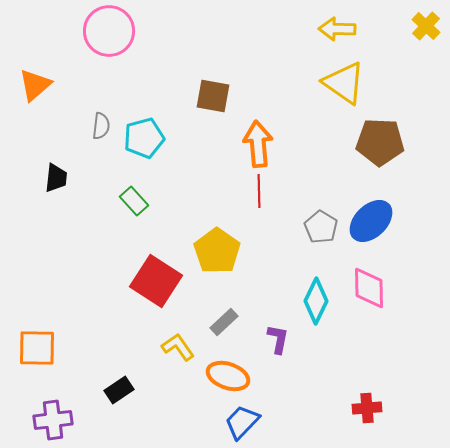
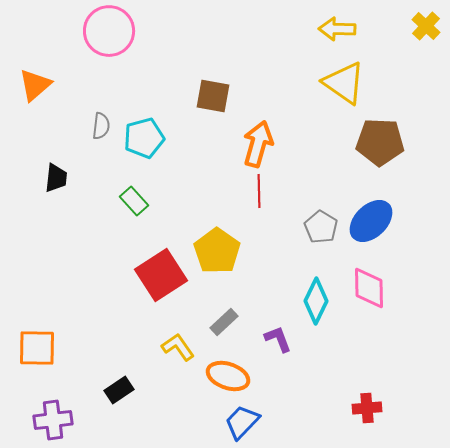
orange arrow: rotated 21 degrees clockwise
red square: moved 5 px right, 6 px up; rotated 24 degrees clockwise
purple L-shape: rotated 32 degrees counterclockwise
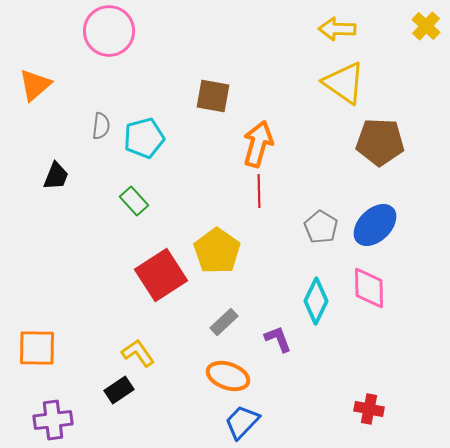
black trapezoid: moved 2 px up; rotated 16 degrees clockwise
blue ellipse: moved 4 px right, 4 px down
yellow L-shape: moved 40 px left, 6 px down
red cross: moved 2 px right, 1 px down; rotated 16 degrees clockwise
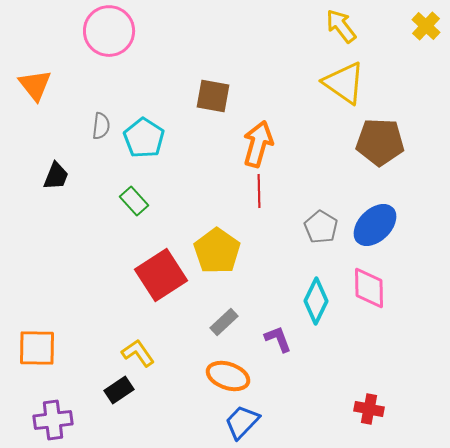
yellow arrow: moved 4 px right, 3 px up; rotated 51 degrees clockwise
orange triangle: rotated 27 degrees counterclockwise
cyan pentagon: rotated 24 degrees counterclockwise
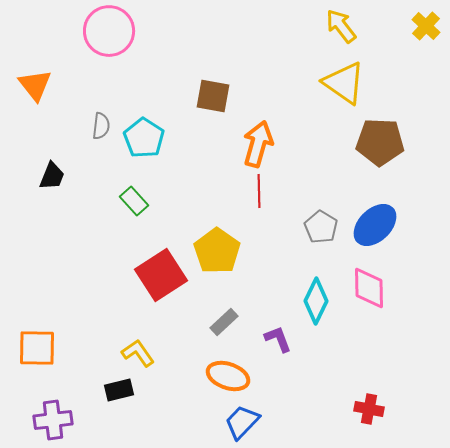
black trapezoid: moved 4 px left
black rectangle: rotated 20 degrees clockwise
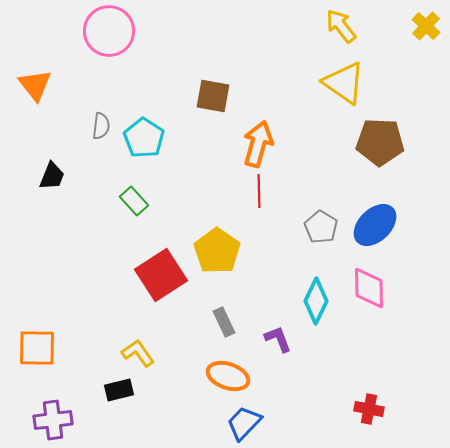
gray rectangle: rotated 72 degrees counterclockwise
blue trapezoid: moved 2 px right, 1 px down
